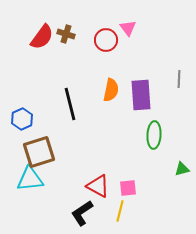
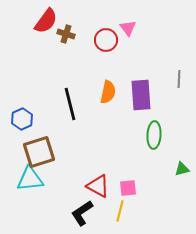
red semicircle: moved 4 px right, 16 px up
orange semicircle: moved 3 px left, 2 px down
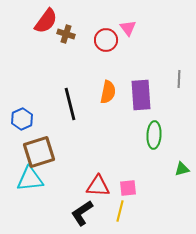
red triangle: rotated 25 degrees counterclockwise
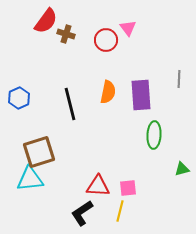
blue hexagon: moved 3 px left, 21 px up
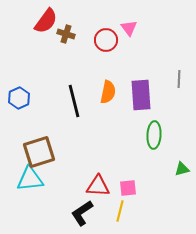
pink triangle: moved 1 px right
black line: moved 4 px right, 3 px up
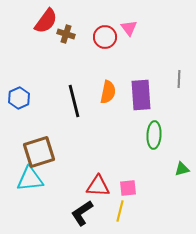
red circle: moved 1 px left, 3 px up
